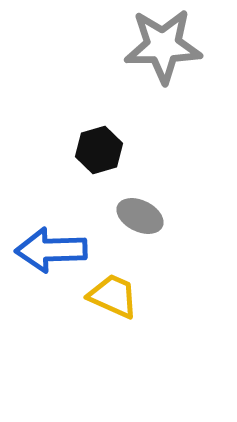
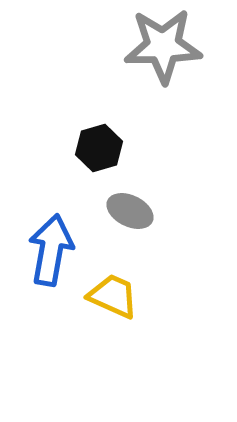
black hexagon: moved 2 px up
gray ellipse: moved 10 px left, 5 px up
blue arrow: rotated 102 degrees clockwise
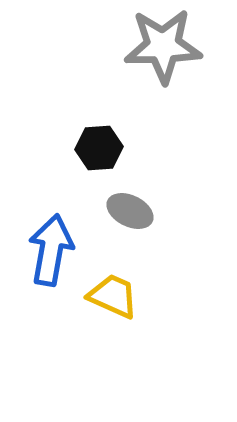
black hexagon: rotated 12 degrees clockwise
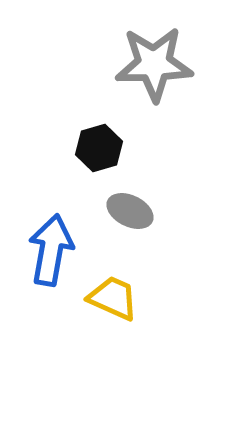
gray star: moved 9 px left, 18 px down
black hexagon: rotated 12 degrees counterclockwise
yellow trapezoid: moved 2 px down
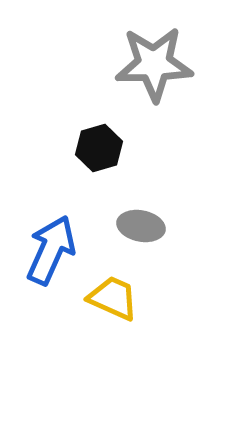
gray ellipse: moved 11 px right, 15 px down; rotated 15 degrees counterclockwise
blue arrow: rotated 14 degrees clockwise
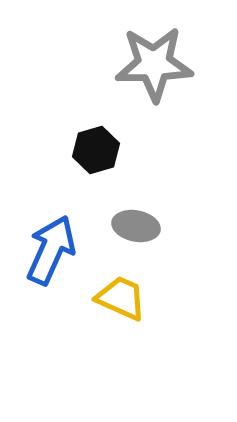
black hexagon: moved 3 px left, 2 px down
gray ellipse: moved 5 px left
yellow trapezoid: moved 8 px right
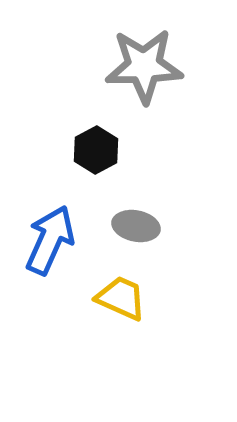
gray star: moved 10 px left, 2 px down
black hexagon: rotated 12 degrees counterclockwise
blue arrow: moved 1 px left, 10 px up
